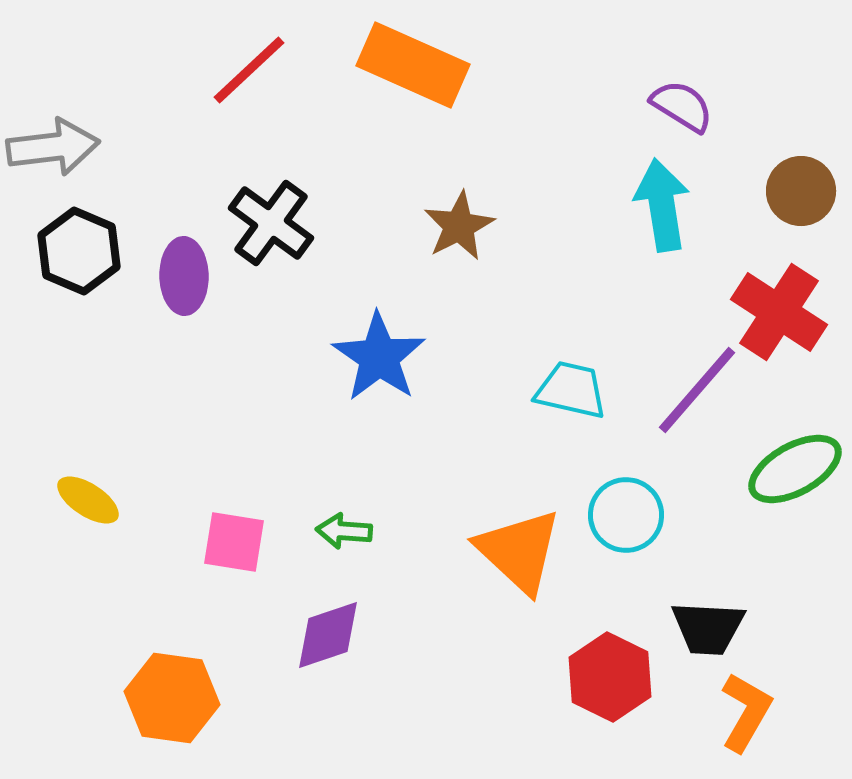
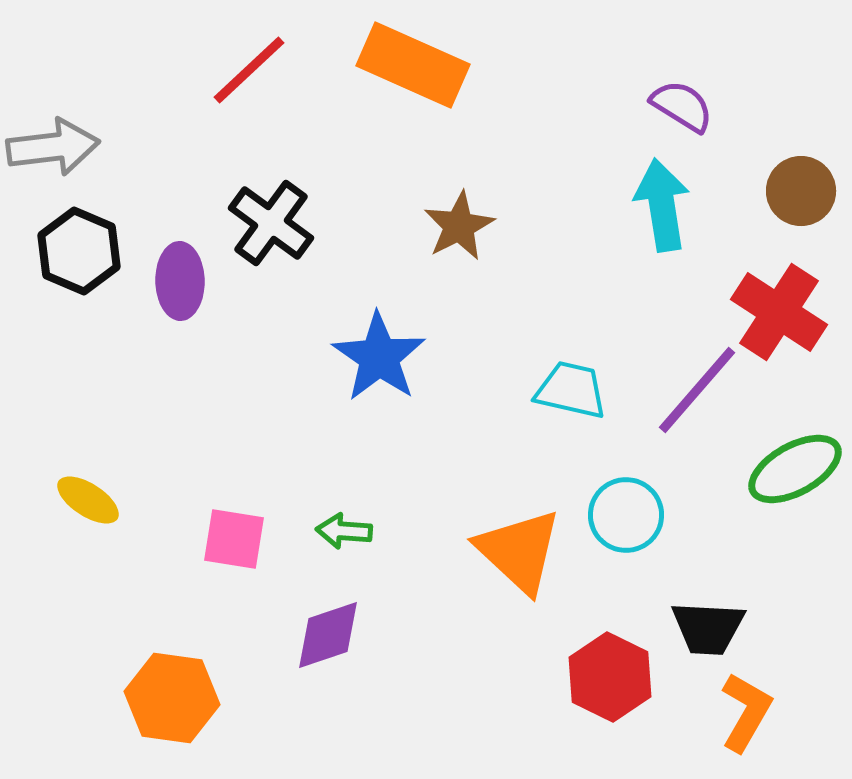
purple ellipse: moved 4 px left, 5 px down
pink square: moved 3 px up
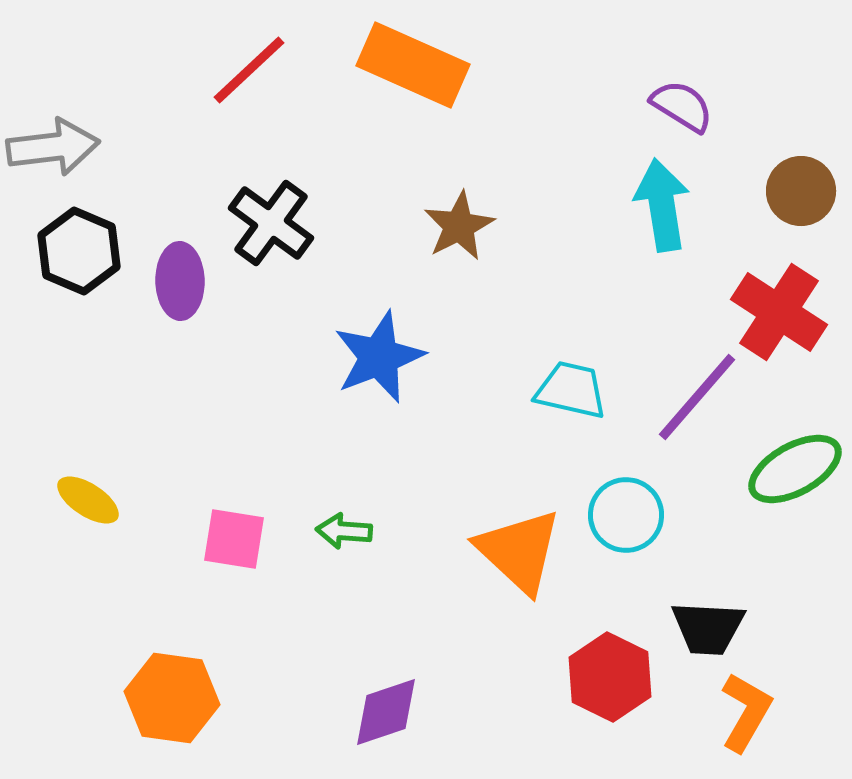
blue star: rotated 16 degrees clockwise
purple line: moved 7 px down
purple diamond: moved 58 px right, 77 px down
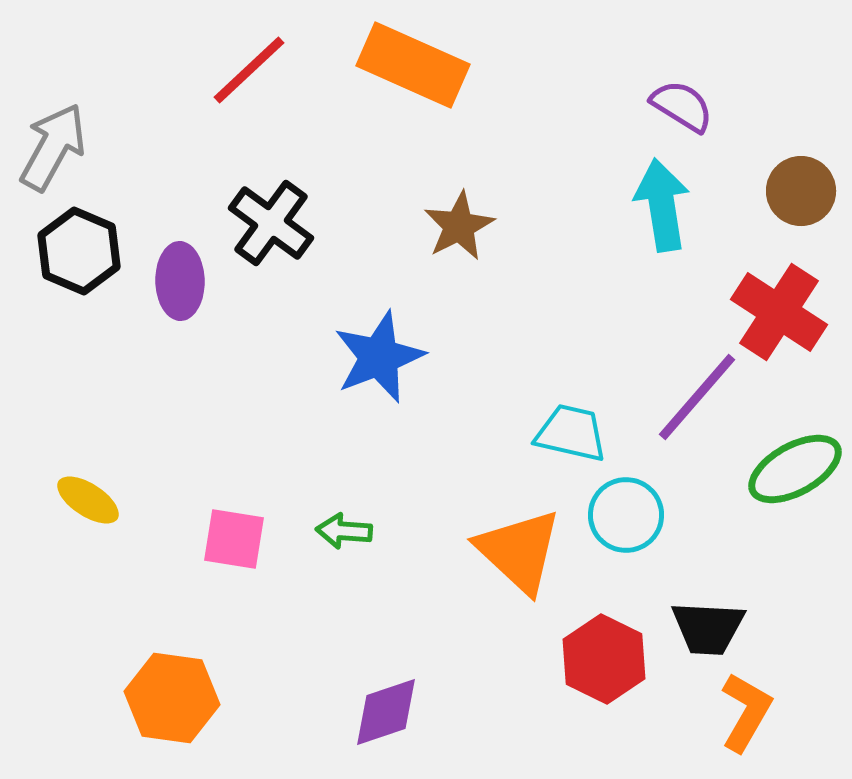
gray arrow: rotated 54 degrees counterclockwise
cyan trapezoid: moved 43 px down
red hexagon: moved 6 px left, 18 px up
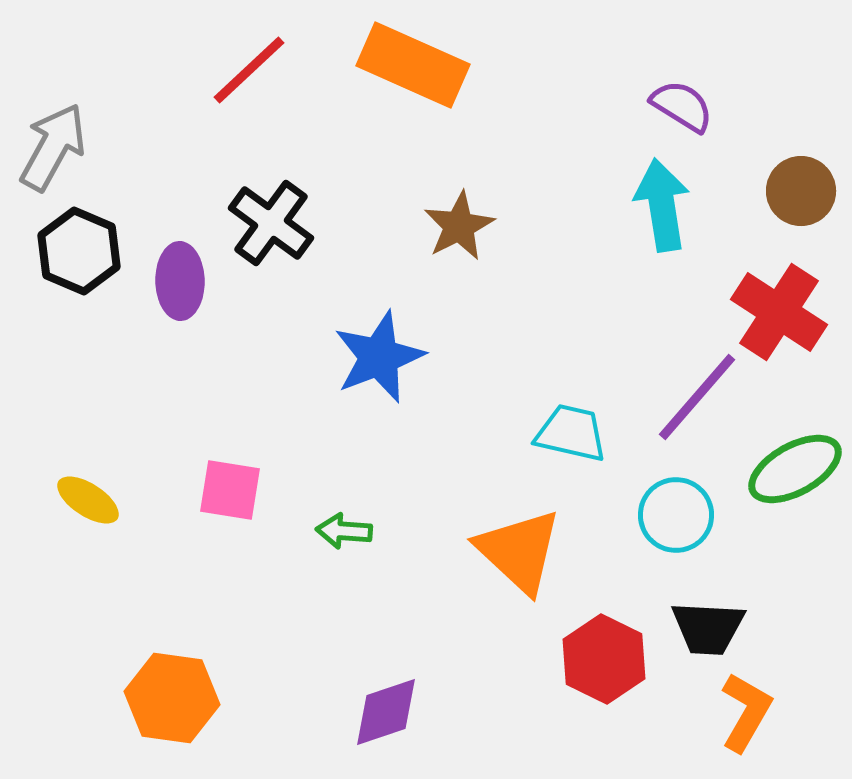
cyan circle: moved 50 px right
pink square: moved 4 px left, 49 px up
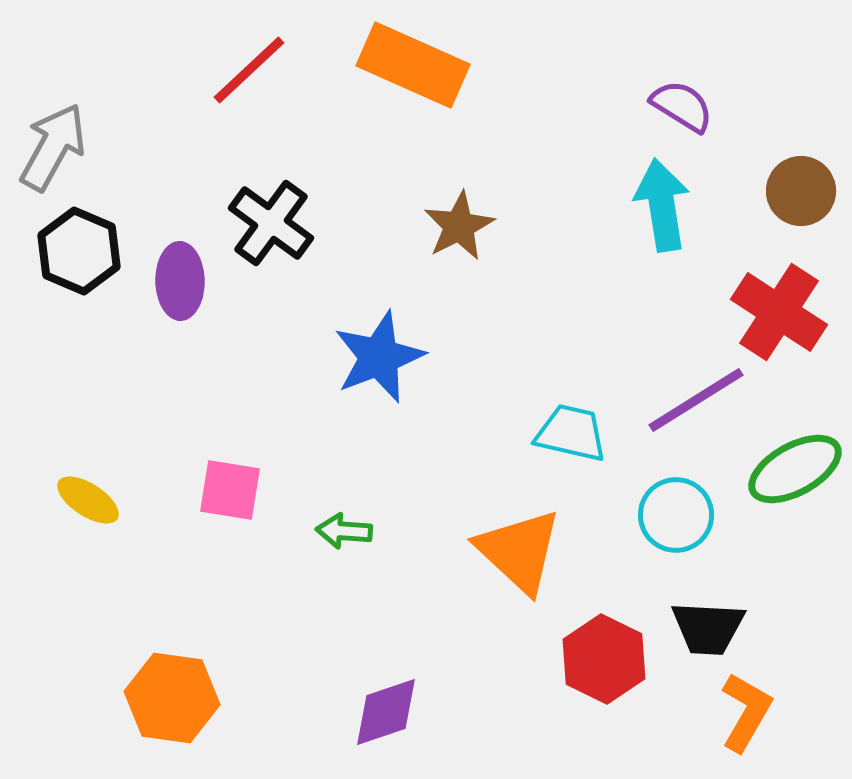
purple line: moved 1 px left, 3 px down; rotated 17 degrees clockwise
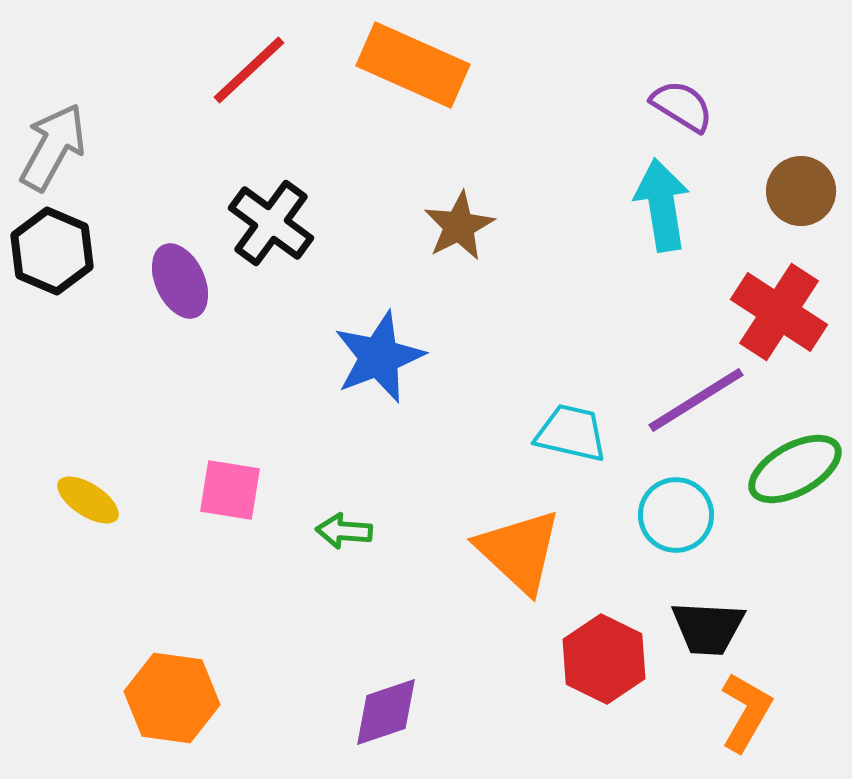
black hexagon: moved 27 px left
purple ellipse: rotated 24 degrees counterclockwise
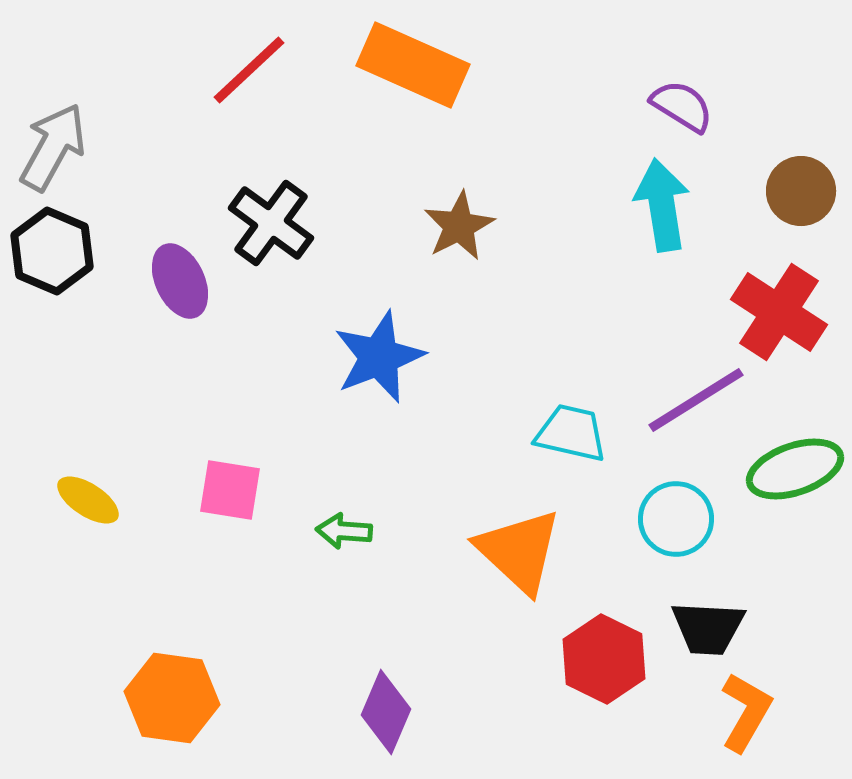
green ellipse: rotated 10 degrees clockwise
cyan circle: moved 4 px down
purple diamond: rotated 48 degrees counterclockwise
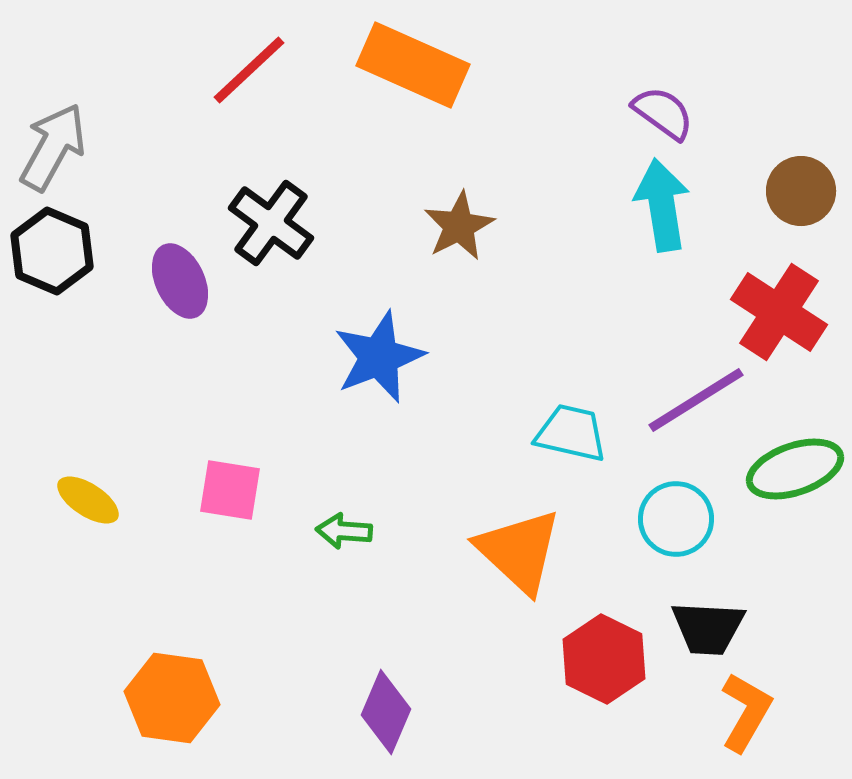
purple semicircle: moved 19 px left, 7 px down; rotated 4 degrees clockwise
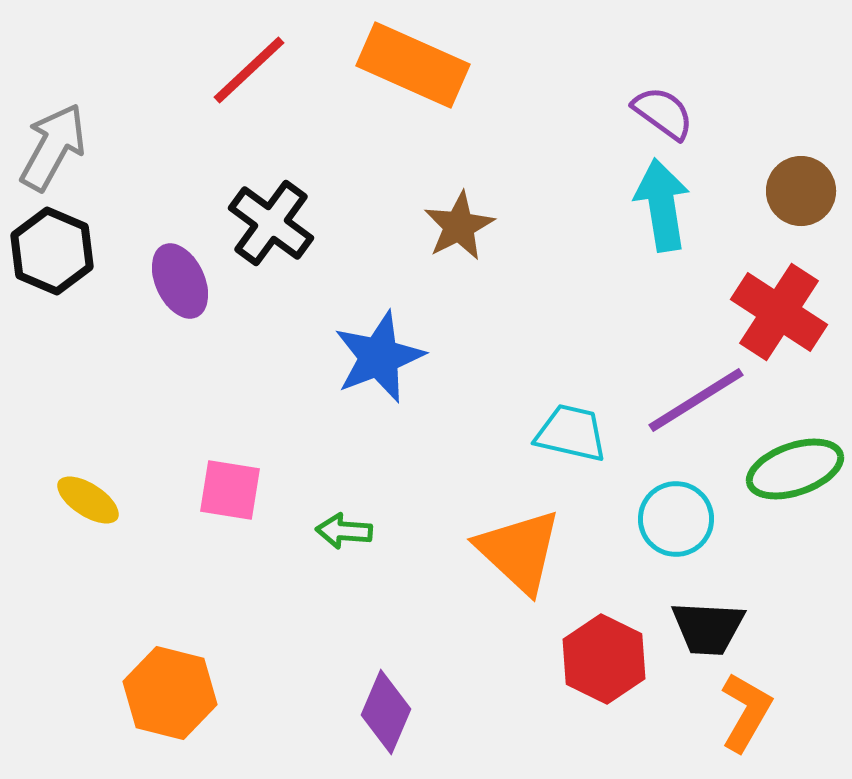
orange hexagon: moved 2 px left, 5 px up; rotated 6 degrees clockwise
